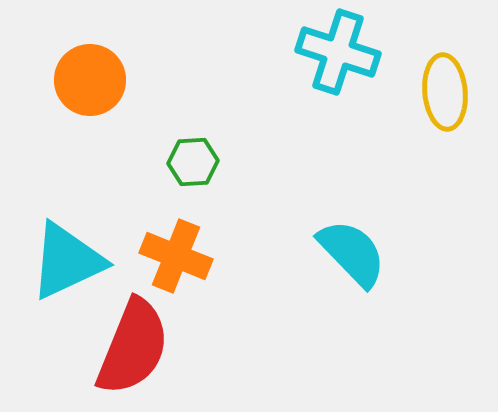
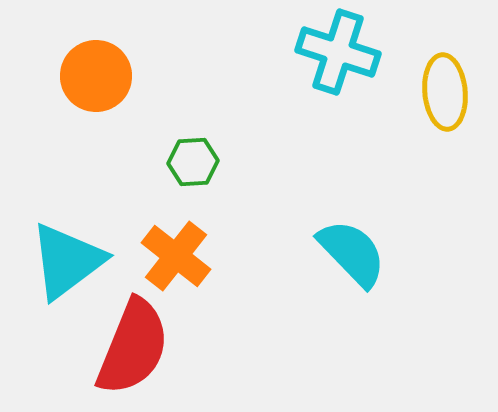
orange circle: moved 6 px right, 4 px up
orange cross: rotated 16 degrees clockwise
cyan triangle: rotated 12 degrees counterclockwise
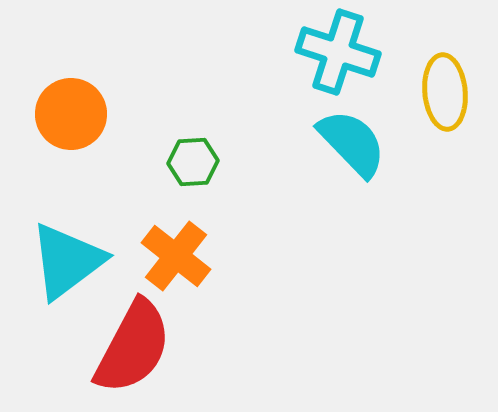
orange circle: moved 25 px left, 38 px down
cyan semicircle: moved 110 px up
red semicircle: rotated 6 degrees clockwise
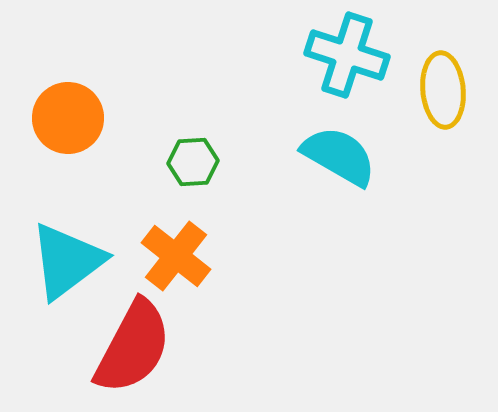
cyan cross: moved 9 px right, 3 px down
yellow ellipse: moved 2 px left, 2 px up
orange circle: moved 3 px left, 4 px down
cyan semicircle: moved 13 px left, 13 px down; rotated 16 degrees counterclockwise
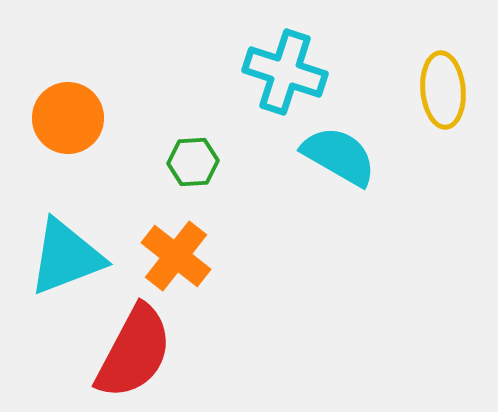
cyan cross: moved 62 px left, 17 px down
cyan triangle: moved 1 px left, 4 px up; rotated 16 degrees clockwise
red semicircle: moved 1 px right, 5 px down
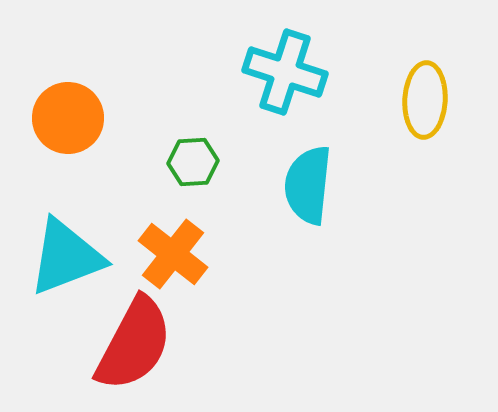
yellow ellipse: moved 18 px left, 10 px down; rotated 8 degrees clockwise
cyan semicircle: moved 31 px left, 29 px down; rotated 114 degrees counterclockwise
orange cross: moved 3 px left, 2 px up
red semicircle: moved 8 px up
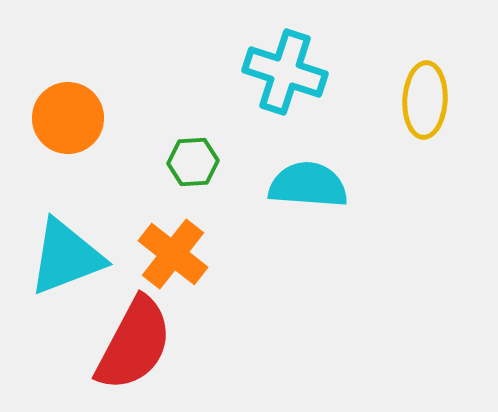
cyan semicircle: rotated 88 degrees clockwise
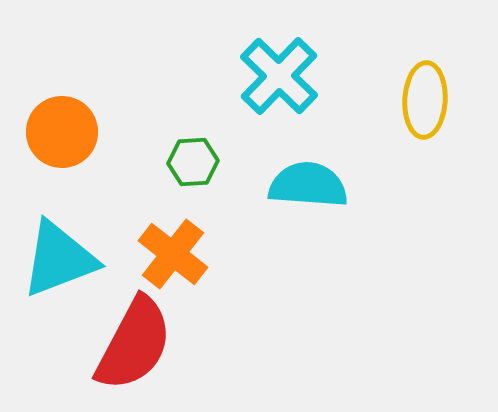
cyan cross: moved 6 px left, 4 px down; rotated 26 degrees clockwise
orange circle: moved 6 px left, 14 px down
cyan triangle: moved 7 px left, 2 px down
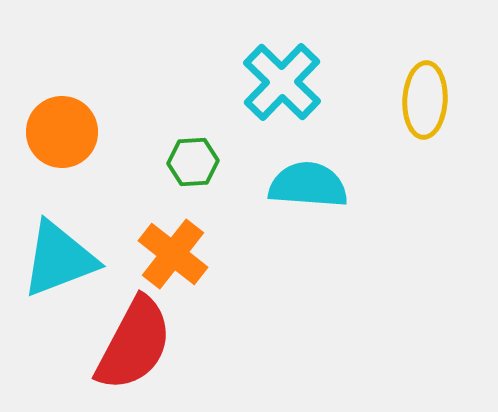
cyan cross: moved 3 px right, 6 px down
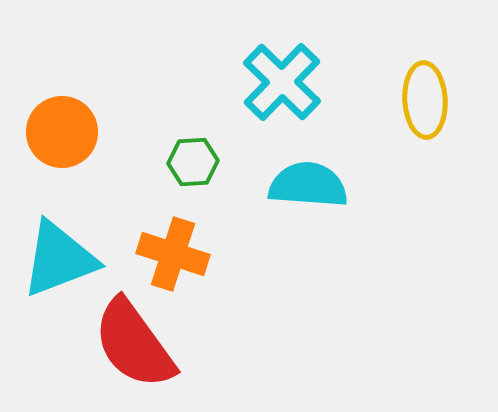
yellow ellipse: rotated 6 degrees counterclockwise
orange cross: rotated 20 degrees counterclockwise
red semicircle: rotated 116 degrees clockwise
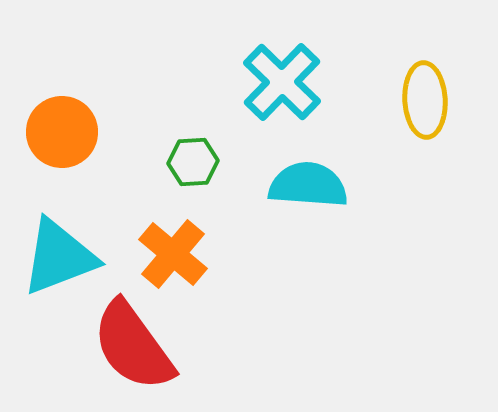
orange cross: rotated 22 degrees clockwise
cyan triangle: moved 2 px up
red semicircle: moved 1 px left, 2 px down
